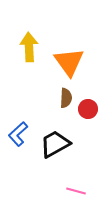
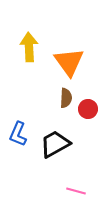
blue L-shape: rotated 25 degrees counterclockwise
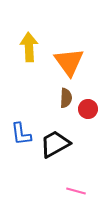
blue L-shape: moved 3 px right; rotated 30 degrees counterclockwise
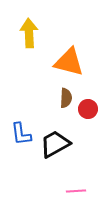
yellow arrow: moved 14 px up
orange triangle: rotated 40 degrees counterclockwise
pink line: rotated 18 degrees counterclockwise
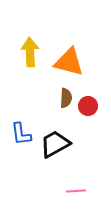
yellow arrow: moved 1 px right, 19 px down
red circle: moved 3 px up
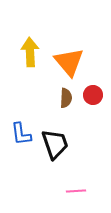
orange triangle: rotated 36 degrees clockwise
red circle: moved 5 px right, 11 px up
black trapezoid: rotated 100 degrees clockwise
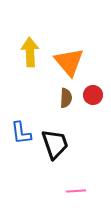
blue L-shape: moved 1 px up
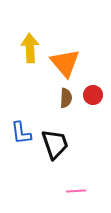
yellow arrow: moved 4 px up
orange triangle: moved 4 px left, 1 px down
